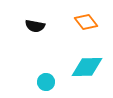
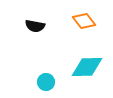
orange diamond: moved 2 px left, 1 px up
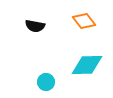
cyan diamond: moved 2 px up
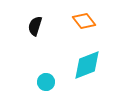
black semicircle: rotated 96 degrees clockwise
cyan diamond: rotated 20 degrees counterclockwise
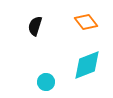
orange diamond: moved 2 px right, 1 px down
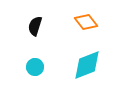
cyan circle: moved 11 px left, 15 px up
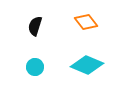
cyan diamond: rotated 44 degrees clockwise
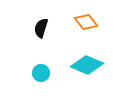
black semicircle: moved 6 px right, 2 px down
cyan circle: moved 6 px right, 6 px down
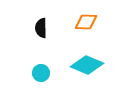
orange diamond: rotated 50 degrees counterclockwise
black semicircle: rotated 18 degrees counterclockwise
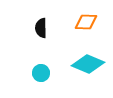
cyan diamond: moved 1 px right, 1 px up
